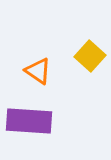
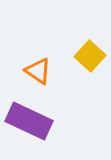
purple rectangle: rotated 21 degrees clockwise
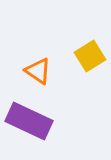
yellow square: rotated 16 degrees clockwise
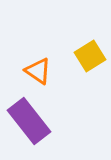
purple rectangle: rotated 27 degrees clockwise
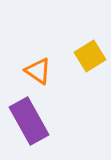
purple rectangle: rotated 9 degrees clockwise
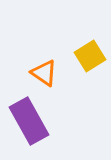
orange triangle: moved 6 px right, 2 px down
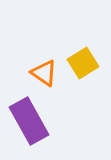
yellow square: moved 7 px left, 7 px down
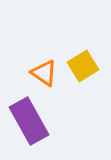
yellow square: moved 3 px down
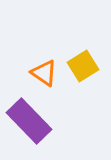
purple rectangle: rotated 15 degrees counterclockwise
